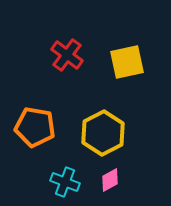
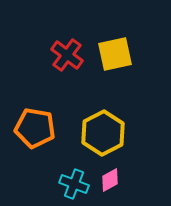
yellow square: moved 12 px left, 8 px up
orange pentagon: moved 1 px down
cyan cross: moved 9 px right, 2 px down
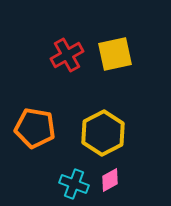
red cross: rotated 24 degrees clockwise
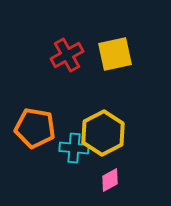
cyan cross: moved 36 px up; rotated 16 degrees counterclockwise
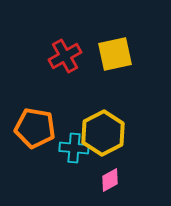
red cross: moved 2 px left, 1 px down
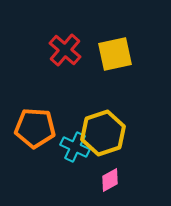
red cross: moved 6 px up; rotated 20 degrees counterclockwise
orange pentagon: rotated 6 degrees counterclockwise
yellow hexagon: rotated 9 degrees clockwise
cyan cross: moved 1 px right, 1 px up; rotated 20 degrees clockwise
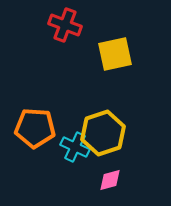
red cross: moved 25 px up; rotated 20 degrees counterclockwise
pink diamond: rotated 15 degrees clockwise
